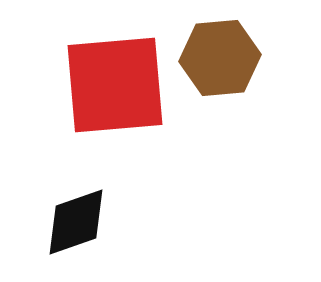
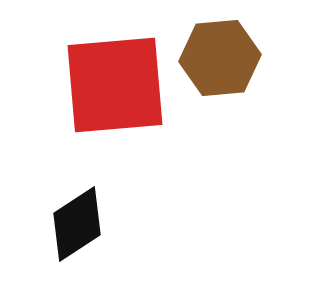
black diamond: moved 1 px right, 2 px down; rotated 14 degrees counterclockwise
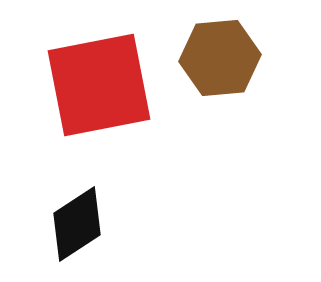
red square: moved 16 px left; rotated 6 degrees counterclockwise
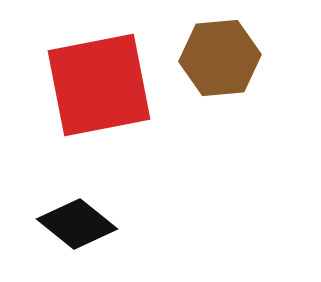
black diamond: rotated 72 degrees clockwise
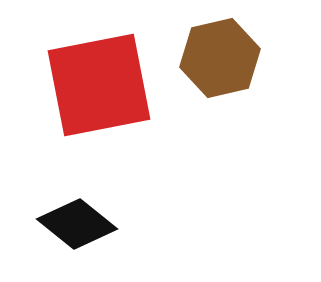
brown hexagon: rotated 8 degrees counterclockwise
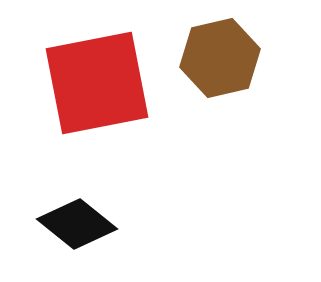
red square: moved 2 px left, 2 px up
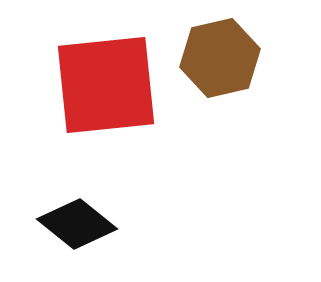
red square: moved 9 px right, 2 px down; rotated 5 degrees clockwise
